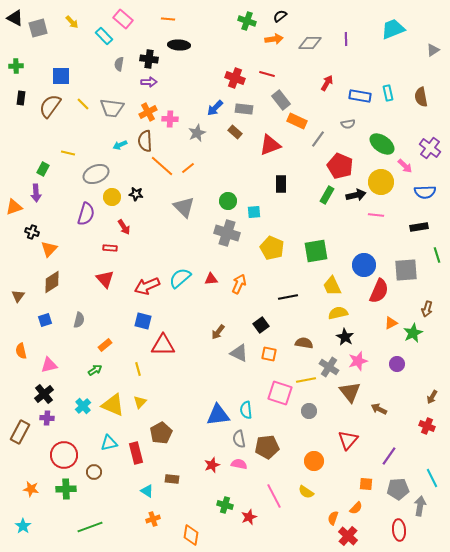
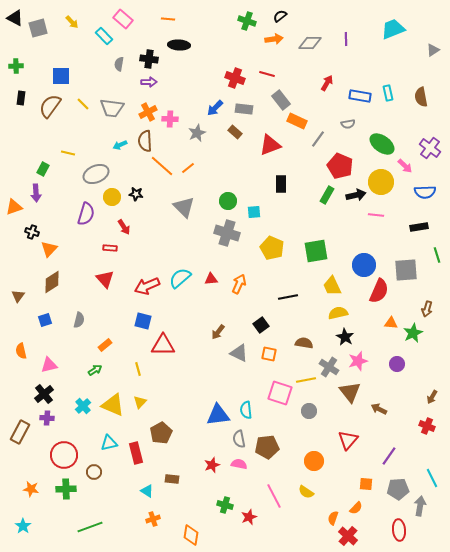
orange triangle at (391, 323): rotated 32 degrees clockwise
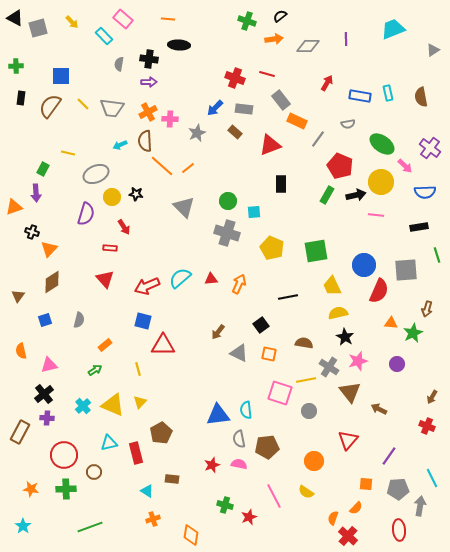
gray diamond at (310, 43): moved 2 px left, 3 px down
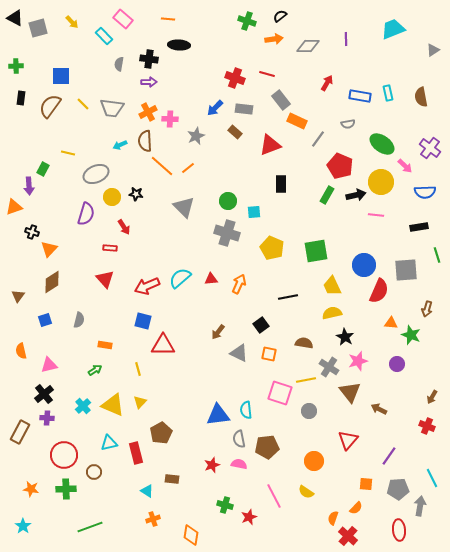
gray star at (197, 133): moved 1 px left, 3 px down
purple arrow at (36, 193): moved 7 px left, 7 px up
yellow semicircle at (338, 313): moved 6 px left
green star at (413, 333): moved 2 px left, 2 px down; rotated 24 degrees counterclockwise
orange rectangle at (105, 345): rotated 48 degrees clockwise
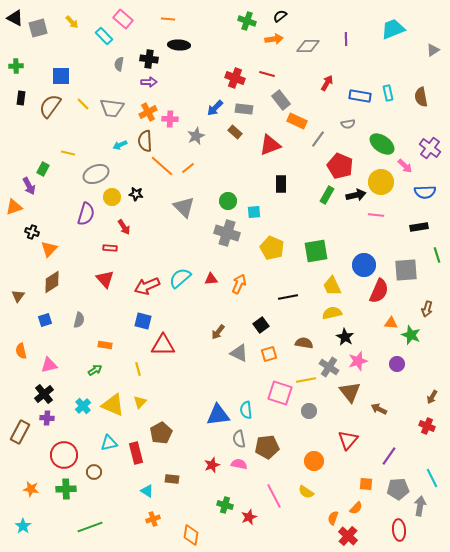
purple arrow at (29, 186): rotated 24 degrees counterclockwise
orange square at (269, 354): rotated 28 degrees counterclockwise
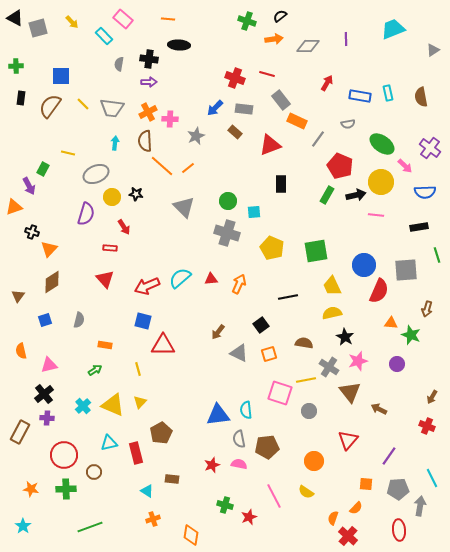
cyan arrow at (120, 145): moved 5 px left, 2 px up; rotated 120 degrees clockwise
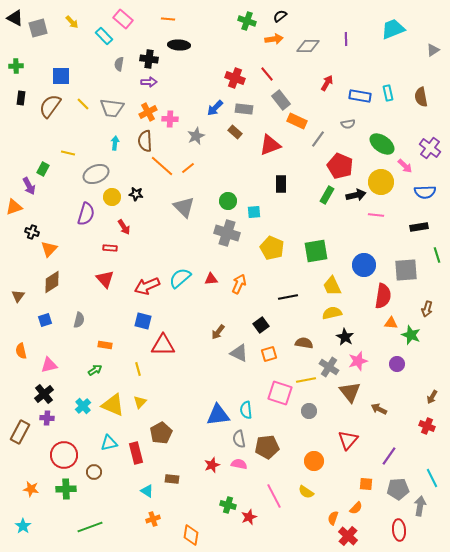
red line at (267, 74): rotated 35 degrees clockwise
red semicircle at (379, 291): moved 4 px right, 5 px down; rotated 15 degrees counterclockwise
green cross at (225, 505): moved 3 px right
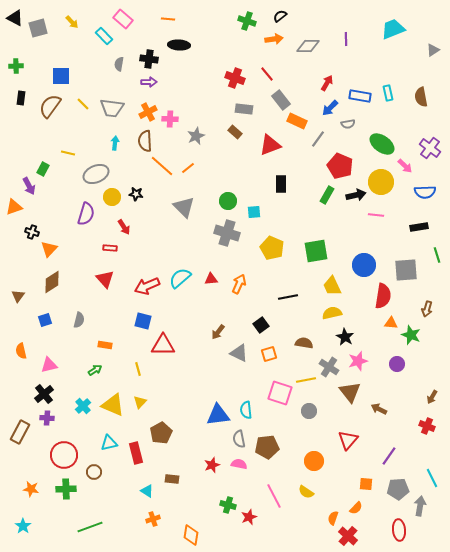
blue arrow at (215, 108): moved 115 px right
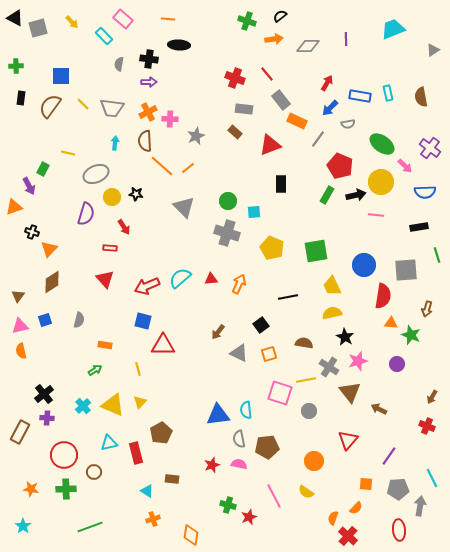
pink triangle at (49, 365): moved 29 px left, 39 px up
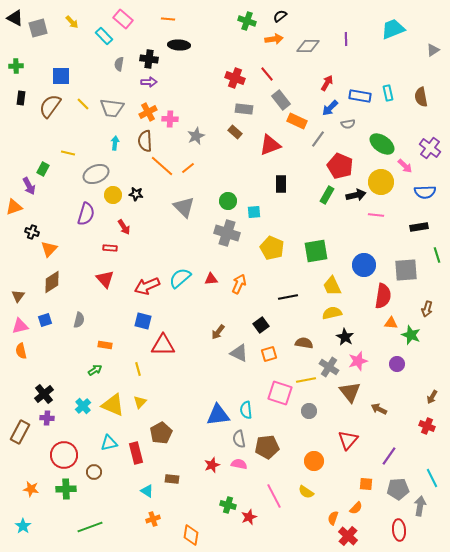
yellow circle at (112, 197): moved 1 px right, 2 px up
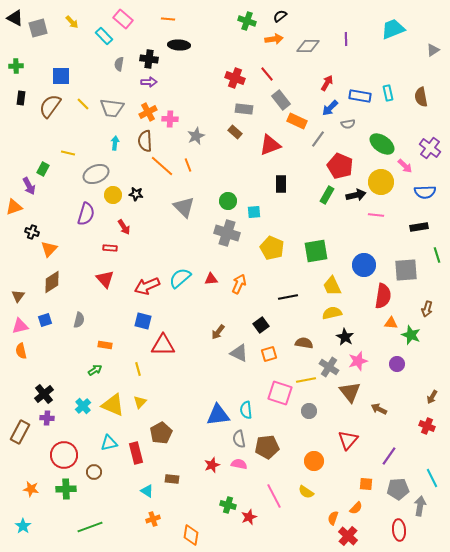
orange line at (188, 168): moved 3 px up; rotated 72 degrees counterclockwise
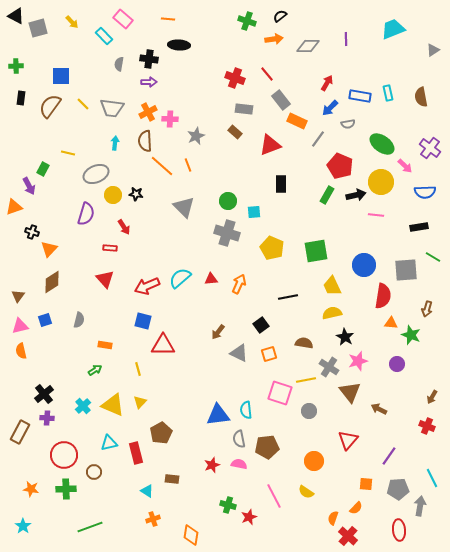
black triangle at (15, 18): moved 1 px right, 2 px up
green line at (437, 255): moved 4 px left, 2 px down; rotated 42 degrees counterclockwise
